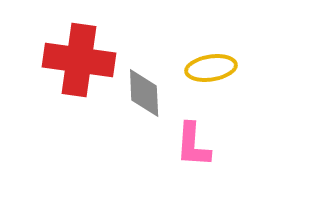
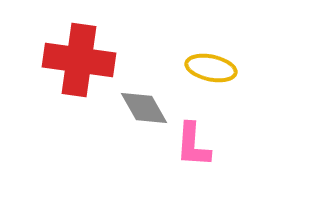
yellow ellipse: rotated 21 degrees clockwise
gray diamond: moved 15 px down; rotated 27 degrees counterclockwise
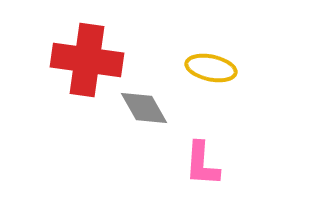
red cross: moved 8 px right
pink L-shape: moved 9 px right, 19 px down
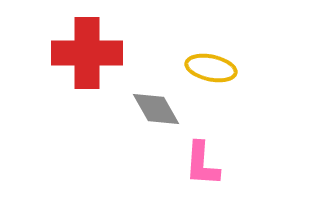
red cross: moved 7 px up; rotated 8 degrees counterclockwise
gray diamond: moved 12 px right, 1 px down
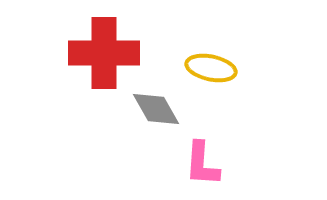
red cross: moved 17 px right
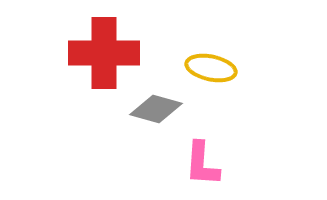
gray diamond: rotated 45 degrees counterclockwise
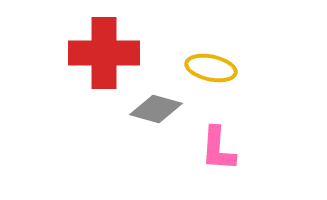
pink L-shape: moved 16 px right, 15 px up
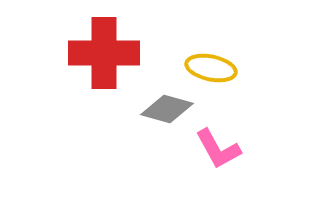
gray diamond: moved 11 px right
pink L-shape: rotated 33 degrees counterclockwise
